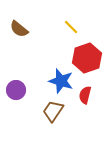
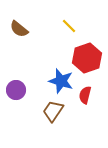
yellow line: moved 2 px left, 1 px up
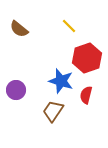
red semicircle: moved 1 px right
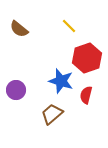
brown trapezoid: moved 1 px left, 3 px down; rotated 15 degrees clockwise
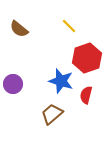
purple circle: moved 3 px left, 6 px up
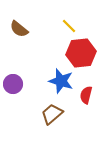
red hexagon: moved 6 px left, 5 px up; rotated 12 degrees clockwise
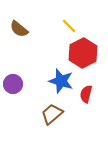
red hexagon: moved 2 px right; rotated 20 degrees counterclockwise
red semicircle: moved 1 px up
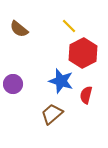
red semicircle: moved 1 px down
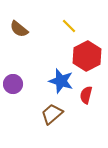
red hexagon: moved 4 px right, 3 px down
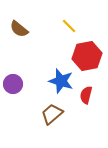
red hexagon: rotated 16 degrees clockwise
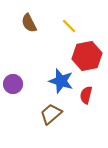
brown semicircle: moved 10 px right, 6 px up; rotated 24 degrees clockwise
brown trapezoid: moved 1 px left
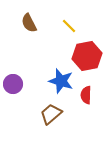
red semicircle: rotated 12 degrees counterclockwise
